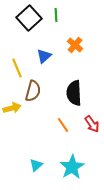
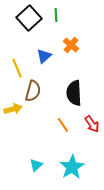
orange cross: moved 4 px left
yellow arrow: moved 1 px right, 1 px down
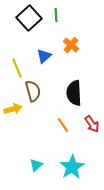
brown semicircle: rotated 30 degrees counterclockwise
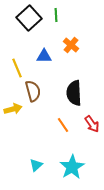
blue triangle: rotated 42 degrees clockwise
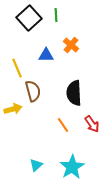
blue triangle: moved 2 px right, 1 px up
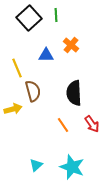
cyan star: rotated 20 degrees counterclockwise
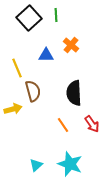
cyan star: moved 2 px left, 3 px up
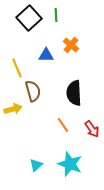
red arrow: moved 5 px down
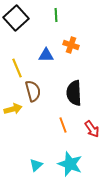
black square: moved 13 px left
orange cross: rotated 21 degrees counterclockwise
orange line: rotated 14 degrees clockwise
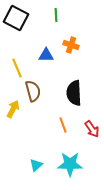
black square: rotated 20 degrees counterclockwise
yellow arrow: rotated 48 degrees counterclockwise
cyan star: rotated 20 degrees counterclockwise
